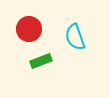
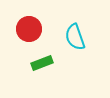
green rectangle: moved 1 px right, 2 px down
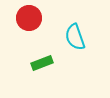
red circle: moved 11 px up
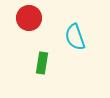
green rectangle: rotated 60 degrees counterclockwise
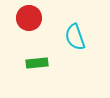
green rectangle: moved 5 px left; rotated 75 degrees clockwise
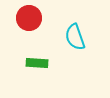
green rectangle: rotated 10 degrees clockwise
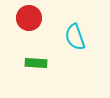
green rectangle: moved 1 px left
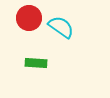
cyan semicircle: moved 14 px left, 10 px up; rotated 144 degrees clockwise
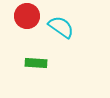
red circle: moved 2 px left, 2 px up
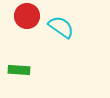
green rectangle: moved 17 px left, 7 px down
